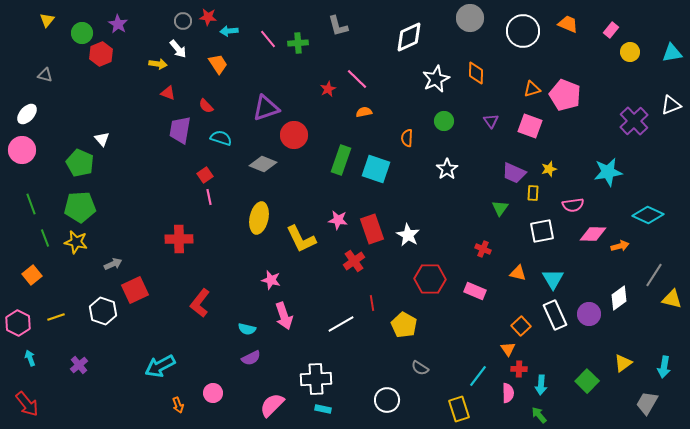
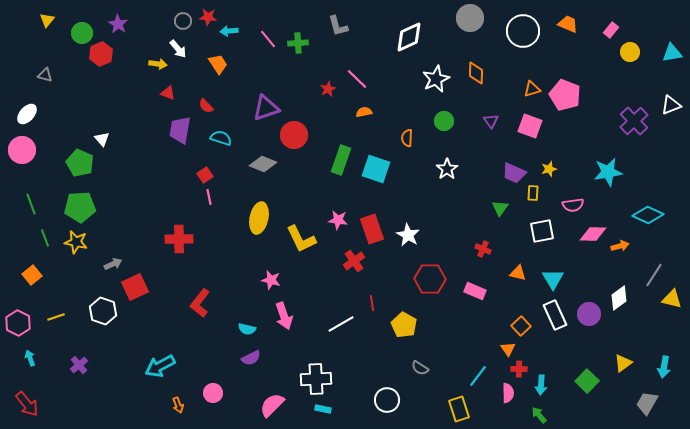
red square at (135, 290): moved 3 px up
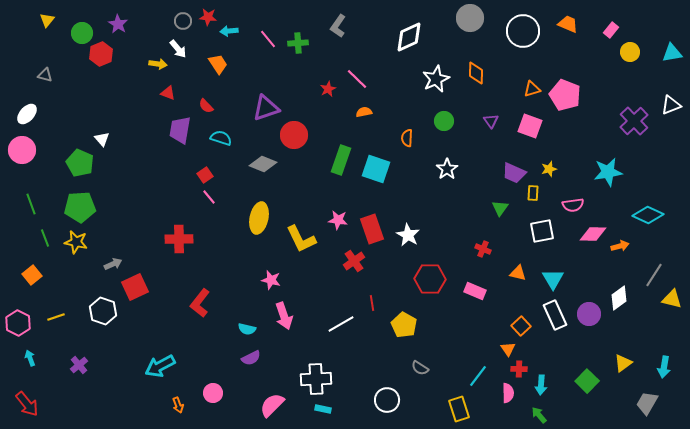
gray L-shape at (338, 26): rotated 50 degrees clockwise
pink line at (209, 197): rotated 28 degrees counterclockwise
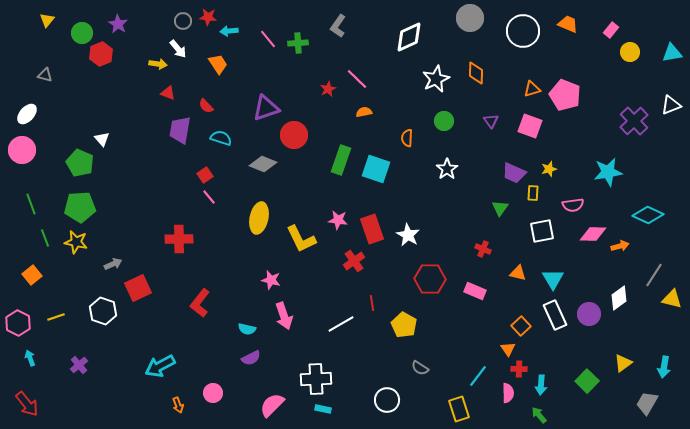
red square at (135, 287): moved 3 px right, 1 px down
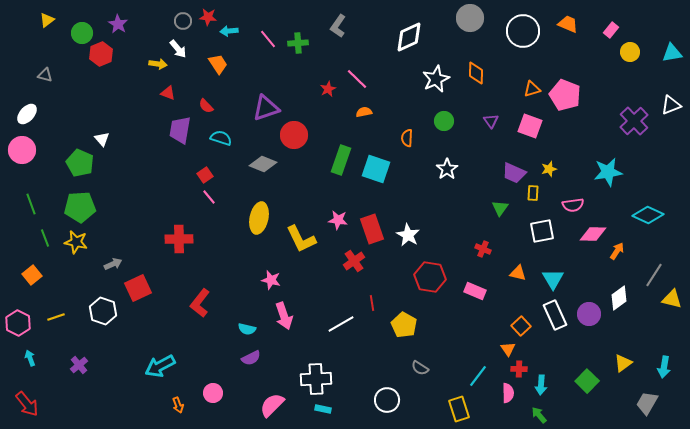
yellow triangle at (47, 20): rotated 14 degrees clockwise
orange arrow at (620, 246): moved 3 px left, 5 px down; rotated 42 degrees counterclockwise
red hexagon at (430, 279): moved 2 px up; rotated 8 degrees clockwise
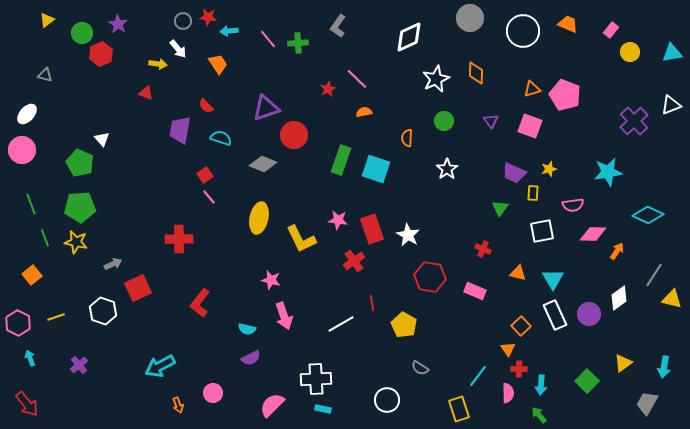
red triangle at (168, 93): moved 22 px left
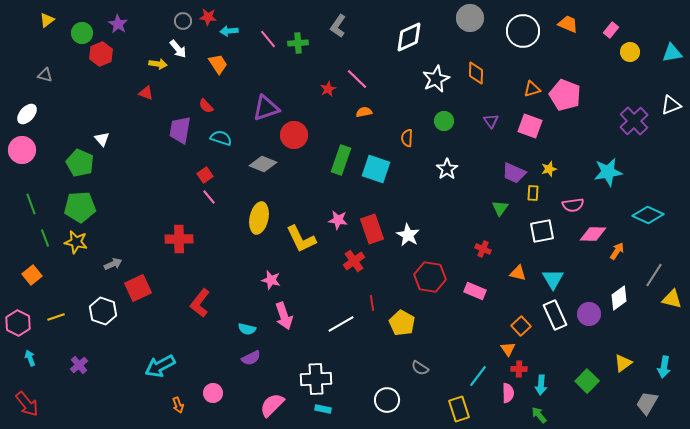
yellow pentagon at (404, 325): moved 2 px left, 2 px up
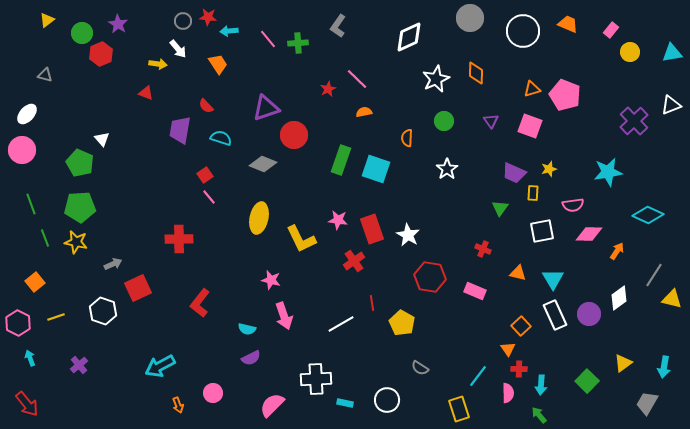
pink diamond at (593, 234): moved 4 px left
orange square at (32, 275): moved 3 px right, 7 px down
cyan rectangle at (323, 409): moved 22 px right, 6 px up
